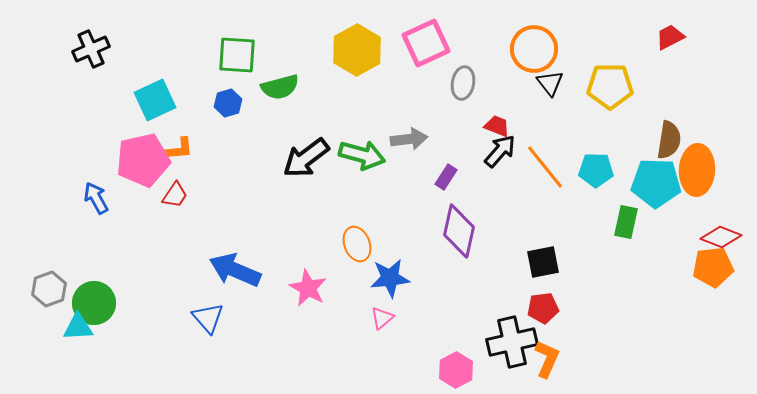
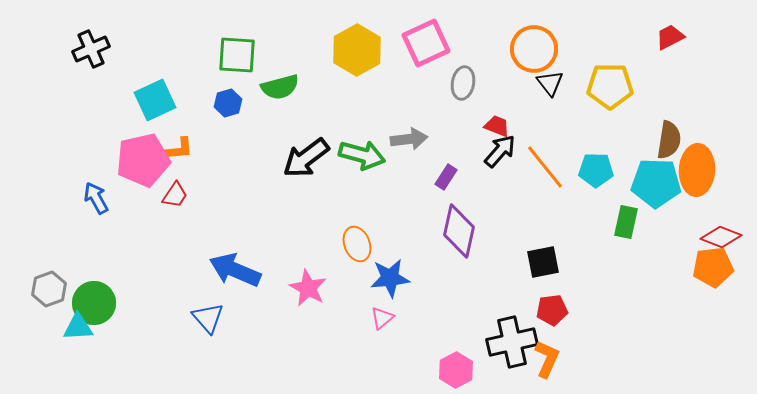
red pentagon at (543, 308): moved 9 px right, 2 px down
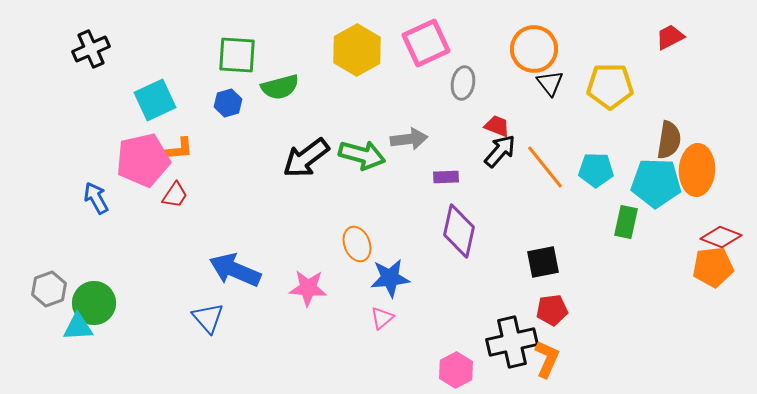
purple rectangle at (446, 177): rotated 55 degrees clockwise
pink star at (308, 288): rotated 24 degrees counterclockwise
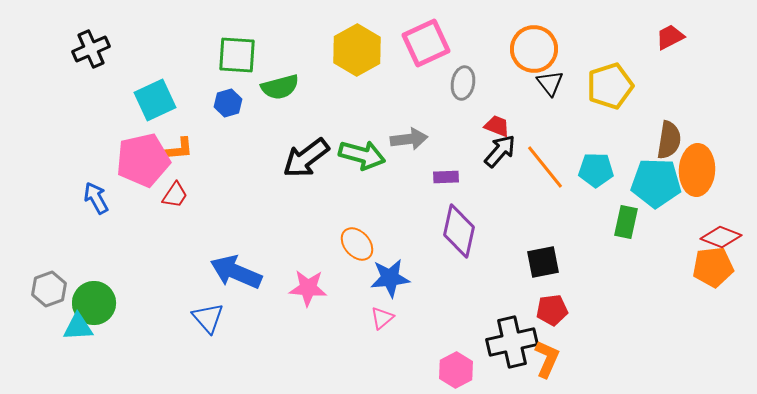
yellow pentagon at (610, 86): rotated 18 degrees counterclockwise
orange ellipse at (357, 244): rotated 20 degrees counterclockwise
blue arrow at (235, 270): moved 1 px right, 2 px down
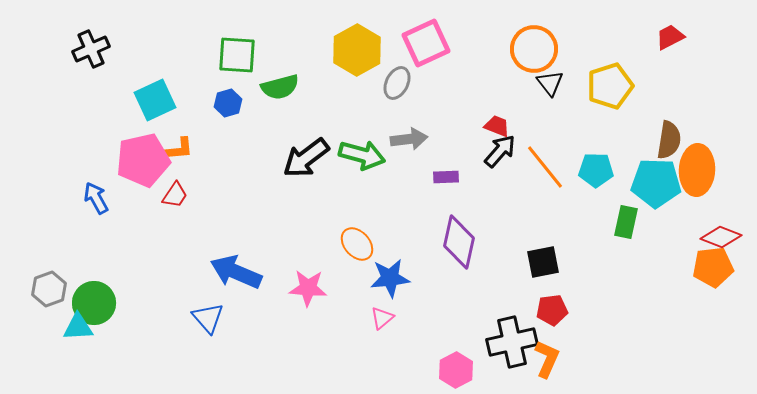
gray ellipse at (463, 83): moved 66 px left; rotated 16 degrees clockwise
purple diamond at (459, 231): moved 11 px down
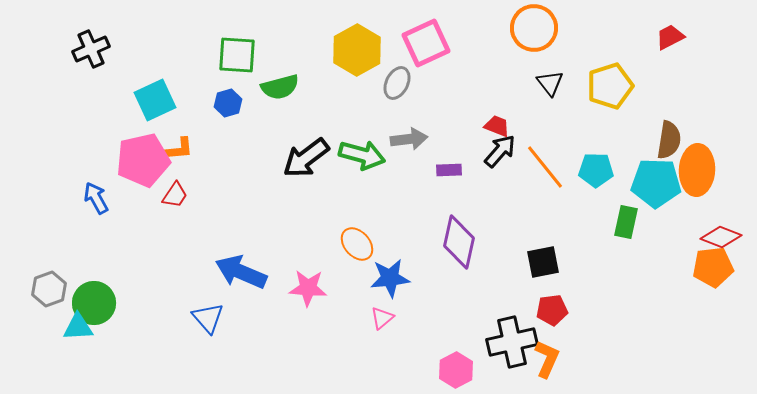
orange circle at (534, 49): moved 21 px up
purple rectangle at (446, 177): moved 3 px right, 7 px up
blue arrow at (236, 272): moved 5 px right
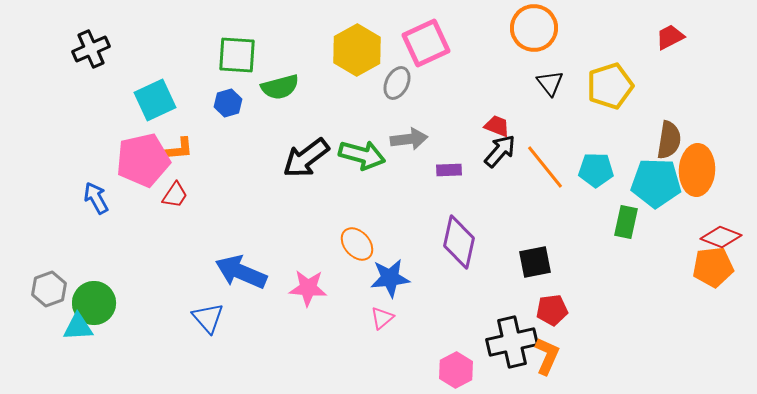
black square at (543, 262): moved 8 px left
orange L-shape at (547, 359): moved 3 px up
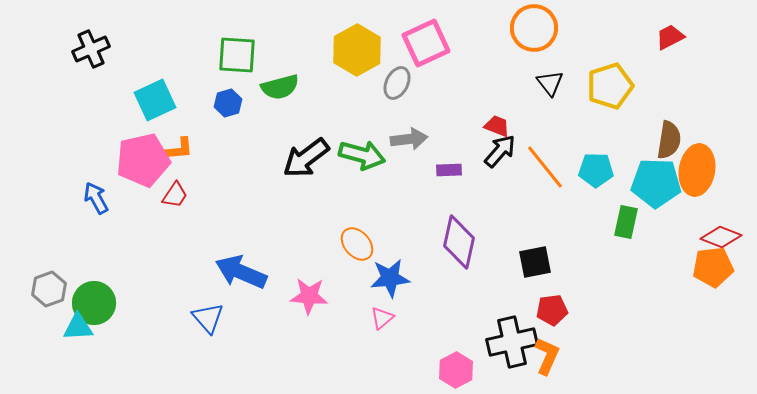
orange ellipse at (697, 170): rotated 6 degrees clockwise
pink star at (308, 288): moved 1 px right, 8 px down
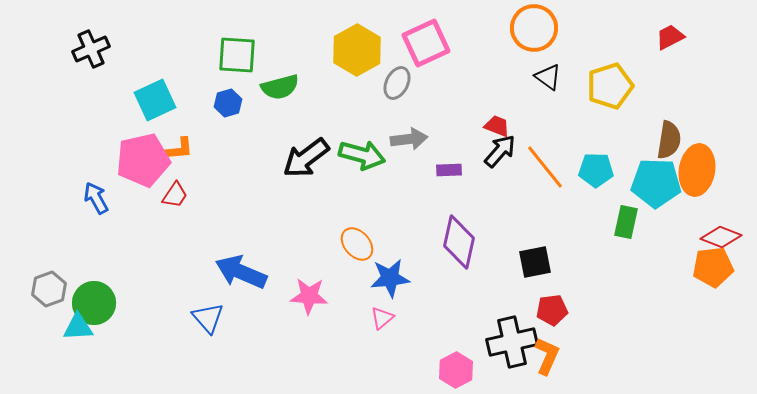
black triangle at (550, 83): moved 2 px left, 6 px up; rotated 16 degrees counterclockwise
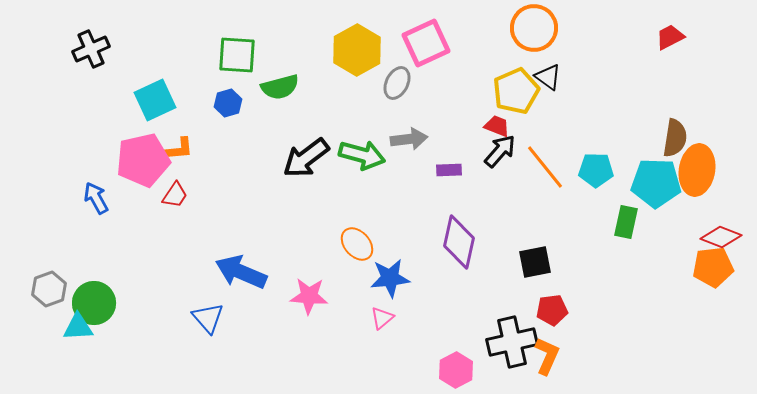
yellow pentagon at (610, 86): moved 94 px left, 5 px down; rotated 6 degrees counterclockwise
brown semicircle at (669, 140): moved 6 px right, 2 px up
